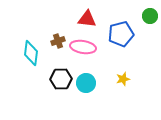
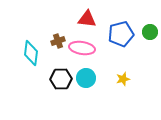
green circle: moved 16 px down
pink ellipse: moved 1 px left, 1 px down
cyan circle: moved 5 px up
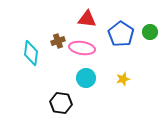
blue pentagon: rotated 25 degrees counterclockwise
black hexagon: moved 24 px down; rotated 10 degrees clockwise
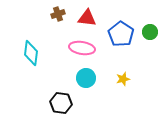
red triangle: moved 1 px up
brown cross: moved 27 px up
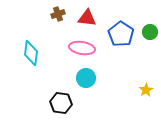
yellow star: moved 23 px right, 11 px down; rotated 16 degrees counterclockwise
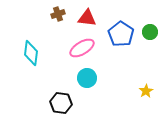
pink ellipse: rotated 40 degrees counterclockwise
cyan circle: moved 1 px right
yellow star: moved 1 px down
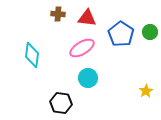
brown cross: rotated 24 degrees clockwise
cyan diamond: moved 1 px right, 2 px down
cyan circle: moved 1 px right
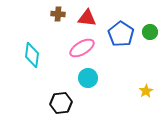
black hexagon: rotated 15 degrees counterclockwise
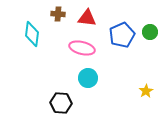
blue pentagon: moved 1 px right, 1 px down; rotated 15 degrees clockwise
pink ellipse: rotated 45 degrees clockwise
cyan diamond: moved 21 px up
black hexagon: rotated 10 degrees clockwise
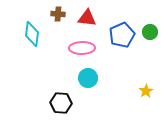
pink ellipse: rotated 15 degrees counterclockwise
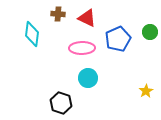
red triangle: rotated 18 degrees clockwise
blue pentagon: moved 4 px left, 4 px down
black hexagon: rotated 15 degrees clockwise
